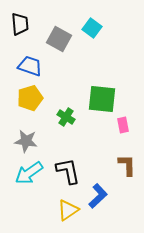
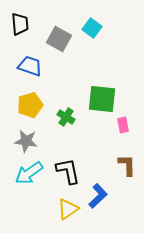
yellow pentagon: moved 7 px down
yellow triangle: moved 1 px up
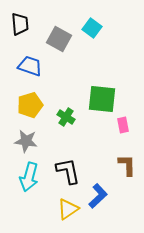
cyan arrow: moved 4 px down; rotated 40 degrees counterclockwise
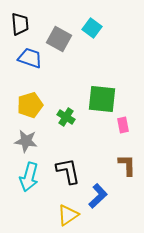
blue trapezoid: moved 8 px up
yellow triangle: moved 6 px down
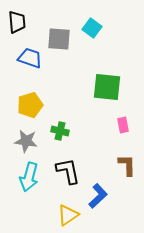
black trapezoid: moved 3 px left, 2 px up
gray square: rotated 25 degrees counterclockwise
green square: moved 5 px right, 12 px up
green cross: moved 6 px left, 14 px down; rotated 18 degrees counterclockwise
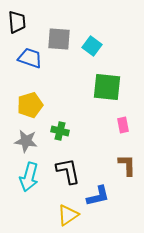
cyan square: moved 18 px down
blue L-shape: rotated 30 degrees clockwise
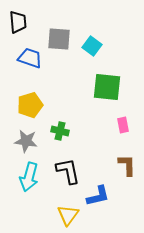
black trapezoid: moved 1 px right
yellow triangle: rotated 20 degrees counterclockwise
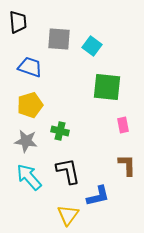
blue trapezoid: moved 9 px down
cyan arrow: rotated 124 degrees clockwise
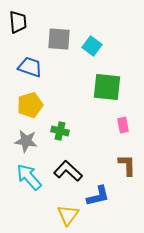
black L-shape: rotated 36 degrees counterclockwise
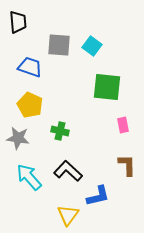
gray square: moved 6 px down
yellow pentagon: rotated 30 degrees counterclockwise
gray star: moved 8 px left, 3 px up
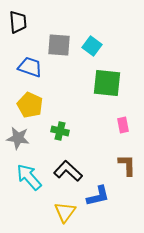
green square: moved 4 px up
yellow triangle: moved 3 px left, 3 px up
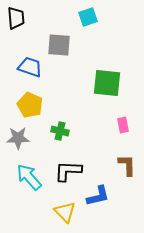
black trapezoid: moved 2 px left, 4 px up
cyan square: moved 4 px left, 29 px up; rotated 36 degrees clockwise
gray star: rotated 10 degrees counterclockwise
black L-shape: rotated 40 degrees counterclockwise
yellow triangle: rotated 20 degrees counterclockwise
